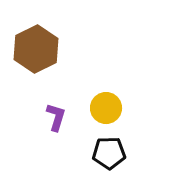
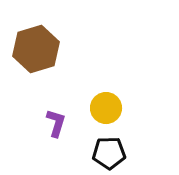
brown hexagon: rotated 9 degrees clockwise
purple L-shape: moved 6 px down
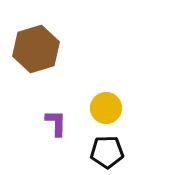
purple L-shape: rotated 16 degrees counterclockwise
black pentagon: moved 2 px left, 1 px up
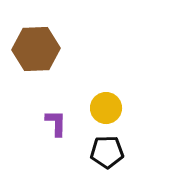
brown hexagon: rotated 15 degrees clockwise
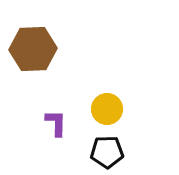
brown hexagon: moved 3 px left
yellow circle: moved 1 px right, 1 px down
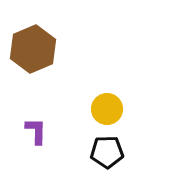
brown hexagon: rotated 21 degrees counterclockwise
purple L-shape: moved 20 px left, 8 px down
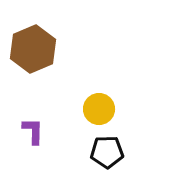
yellow circle: moved 8 px left
purple L-shape: moved 3 px left
